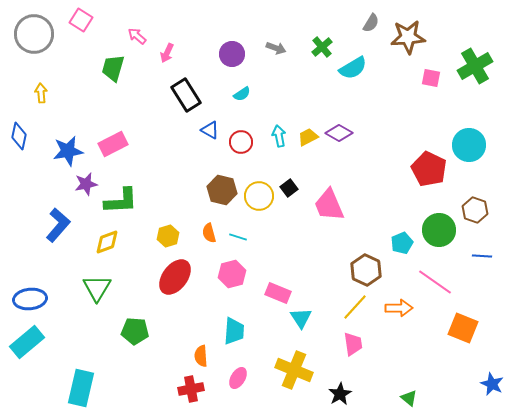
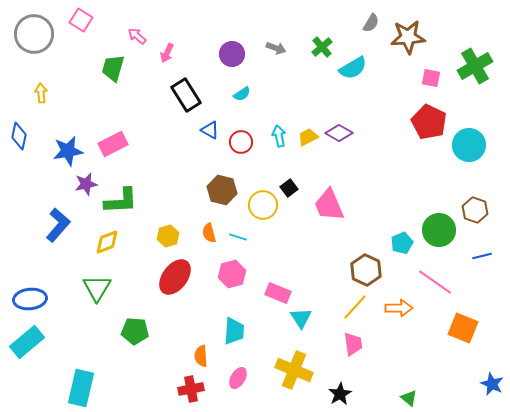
red pentagon at (429, 169): moved 47 px up
yellow circle at (259, 196): moved 4 px right, 9 px down
blue line at (482, 256): rotated 18 degrees counterclockwise
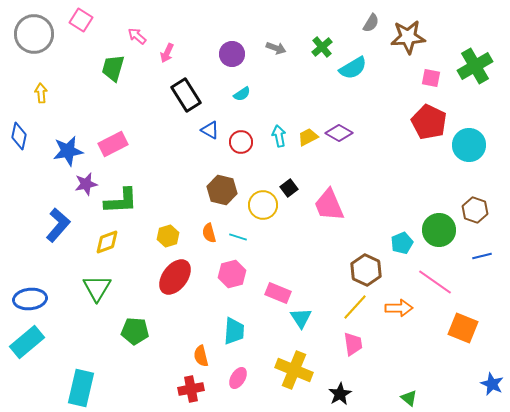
orange semicircle at (201, 356): rotated 10 degrees counterclockwise
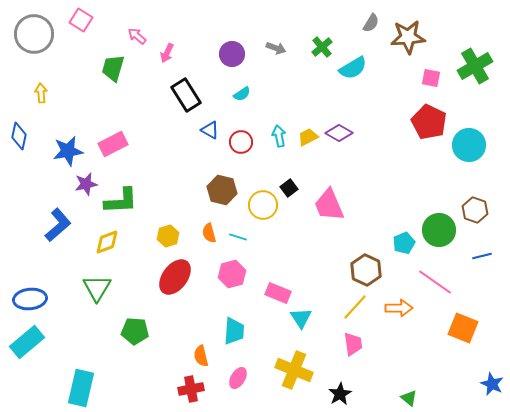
blue L-shape at (58, 225): rotated 8 degrees clockwise
cyan pentagon at (402, 243): moved 2 px right
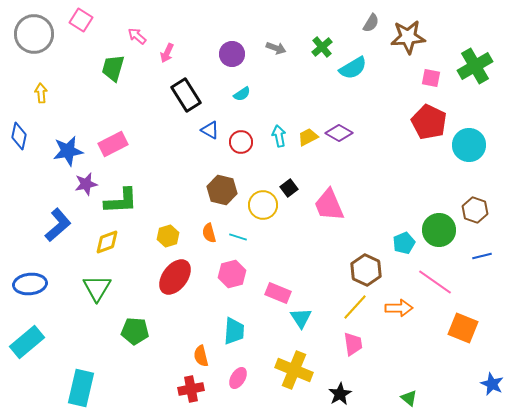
blue ellipse at (30, 299): moved 15 px up
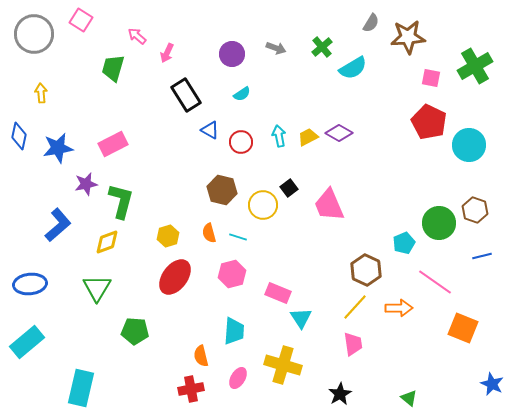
blue star at (68, 151): moved 10 px left, 3 px up
green L-shape at (121, 201): rotated 72 degrees counterclockwise
green circle at (439, 230): moved 7 px up
yellow cross at (294, 370): moved 11 px left, 5 px up; rotated 6 degrees counterclockwise
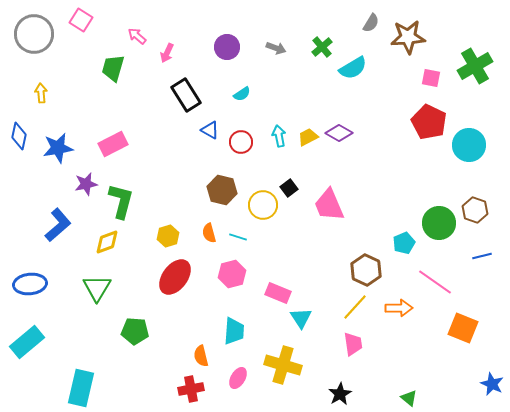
purple circle at (232, 54): moved 5 px left, 7 px up
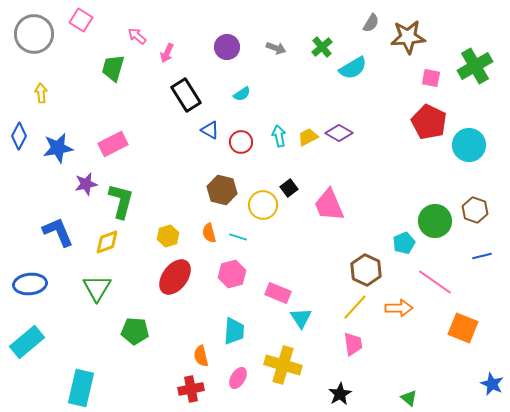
blue diamond at (19, 136): rotated 16 degrees clockwise
green circle at (439, 223): moved 4 px left, 2 px up
blue L-shape at (58, 225): moved 7 px down; rotated 72 degrees counterclockwise
